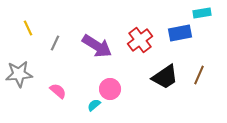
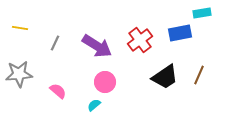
yellow line: moved 8 px left; rotated 56 degrees counterclockwise
pink circle: moved 5 px left, 7 px up
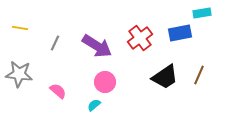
red cross: moved 2 px up
gray star: rotated 12 degrees clockwise
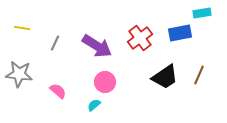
yellow line: moved 2 px right
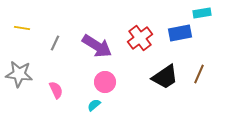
brown line: moved 1 px up
pink semicircle: moved 2 px left, 1 px up; rotated 24 degrees clockwise
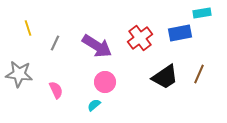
yellow line: moved 6 px right; rotated 63 degrees clockwise
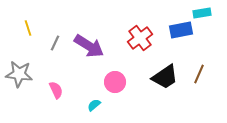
blue rectangle: moved 1 px right, 3 px up
purple arrow: moved 8 px left
pink circle: moved 10 px right
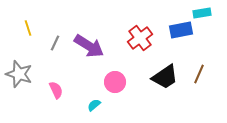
gray star: rotated 12 degrees clockwise
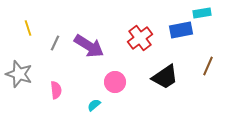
brown line: moved 9 px right, 8 px up
pink semicircle: rotated 18 degrees clockwise
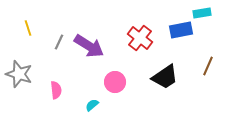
red cross: rotated 15 degrees counterclockwise
gray line: moved 4 px right, 1 px up
cyan semicircle: moved 2 px left
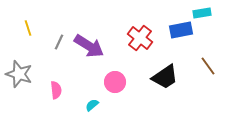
brown line: rotated 60 degrees counterclockwise
